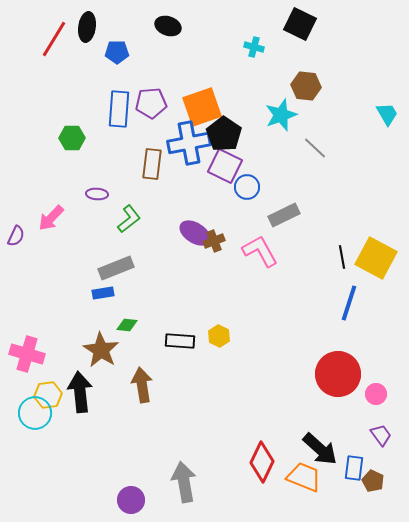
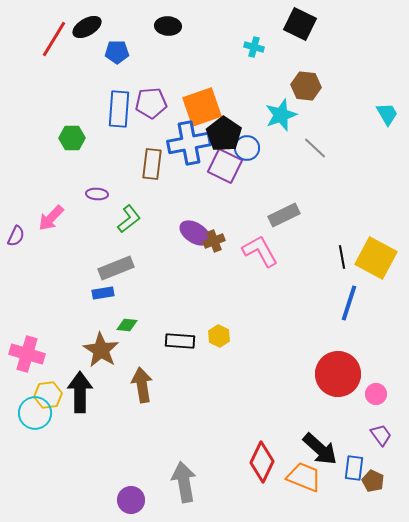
black ellipse at (168, 26): rotated 15 degrees counterclockwise
black ellipse at (87, 27): rotated 52 degrees clockwise
blue circle at (247, 187): moved 39 px up
black arrow at (80, 392): rotated 6 degrees clockwise
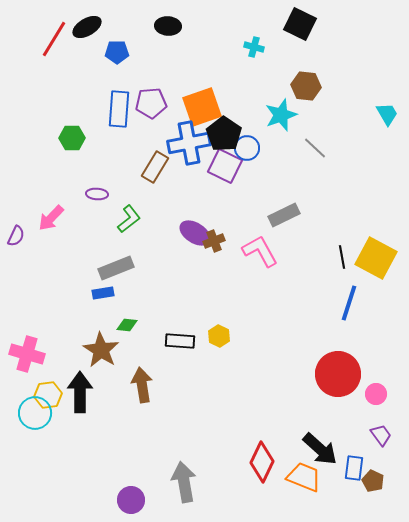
brown rectangle at (152, 164): moved 3 px right, 3 px down; rotated 24 degrees clockwise
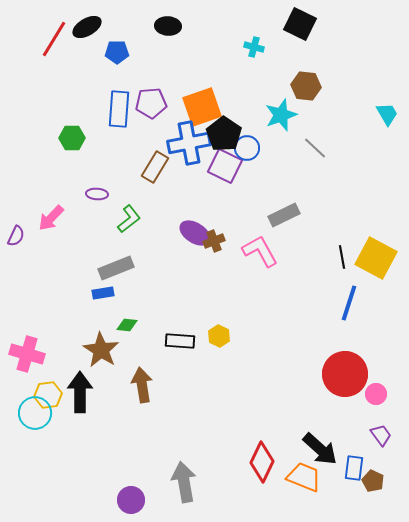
red circle at (338, 374): moved 7 px right
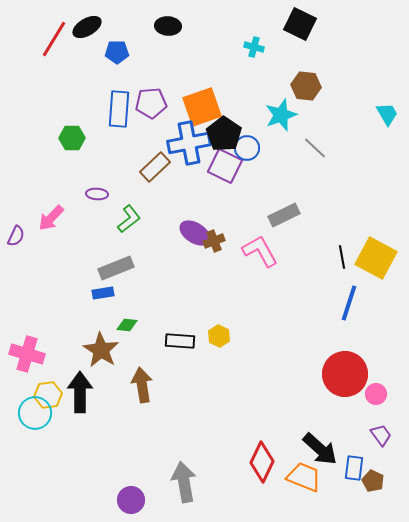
brown rectangle at (155, 167): rotated 16 degrees clockwise
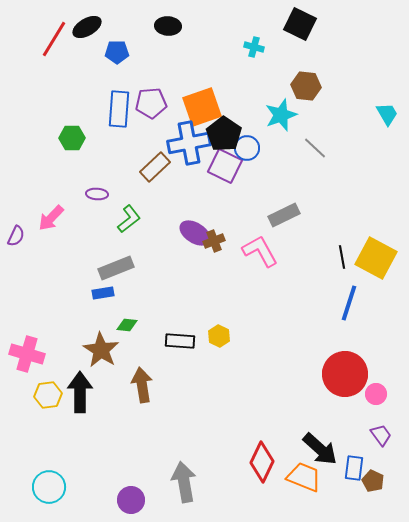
cyan circle at (35, 413): moved 14 px right, 74 px down
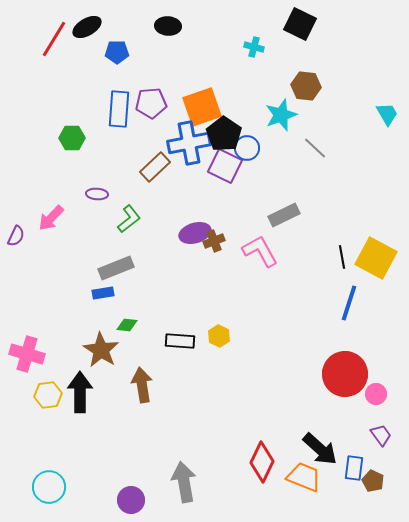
purple ellipse at (195, 233): rotated 48 degrees counterclockwise
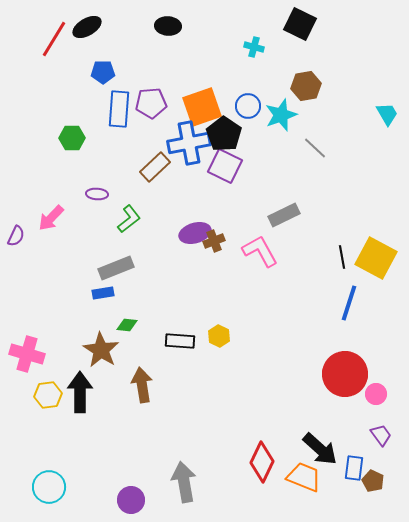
blue pentagon at (117, 52): moved 14 px left, 20 px down
brown hexagon at (306, 86): rotated 16 degrees counterclockwise
blue circle at (247, 148): moved 1 px right, 42 px up
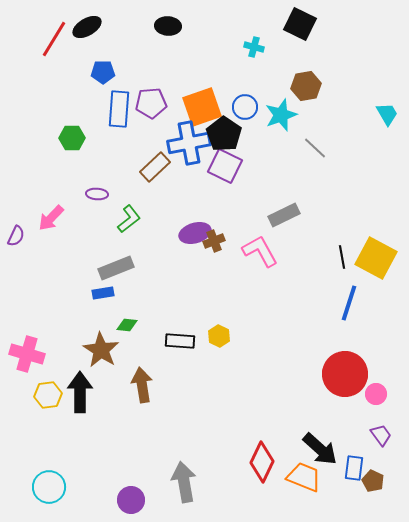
blue circle at (248, 106): moved 3 px left, 1 px down
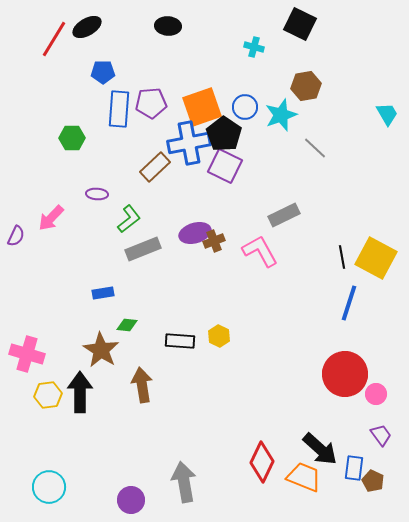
gray rectangle at (116, 268): moved 27 px right, 19 px up
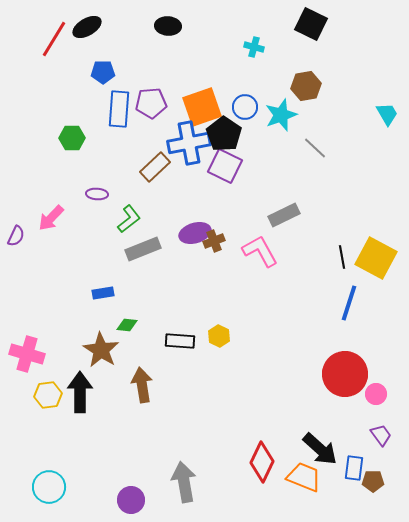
black square at (300, 24): moved 11 px right
brown pentagon at (373, 481): rotated 25 degrees counterclockwise
